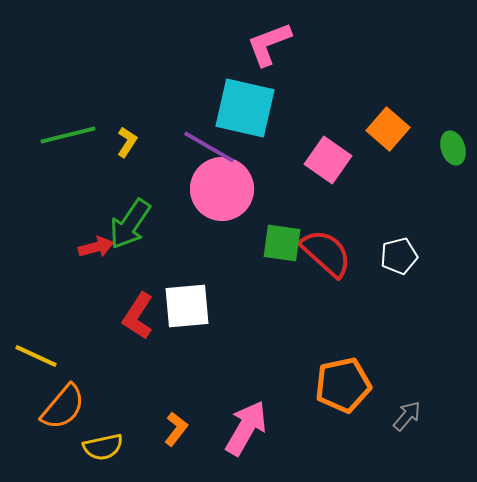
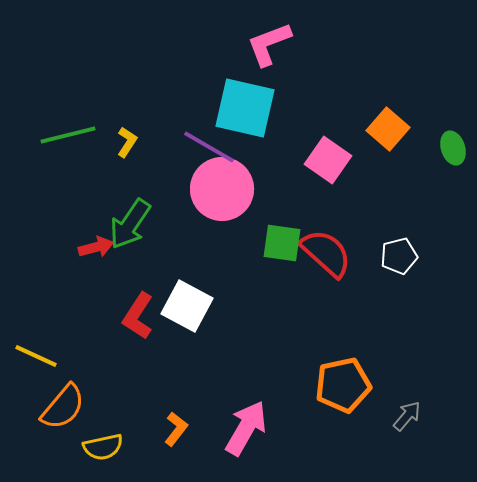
white square: rotated 33 degrees clockwise
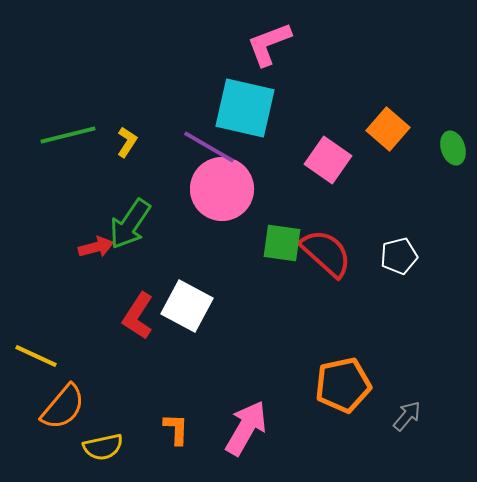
orange L-shape: rotated 36 degrees counterclockwise
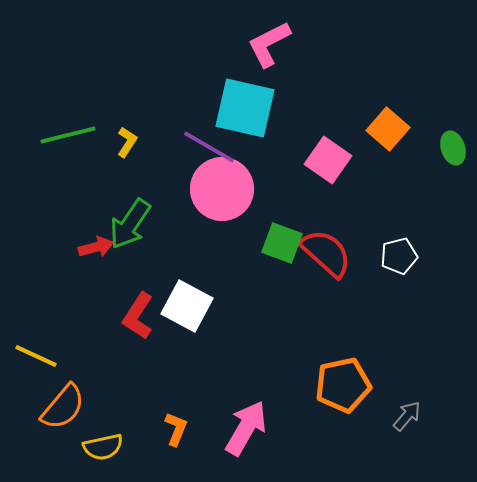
pink L-shape: rotated 6 degrees counterclockwise
green square: rotated 12 degrees clockwise
orange L-shape: rotated 20 degrees clockwise
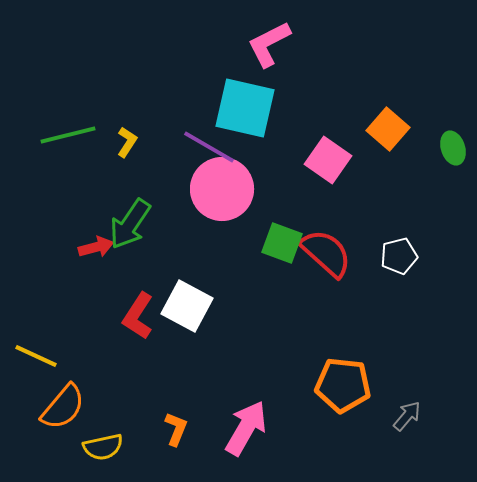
orange pentagon: rotated 18 degrees clockwise
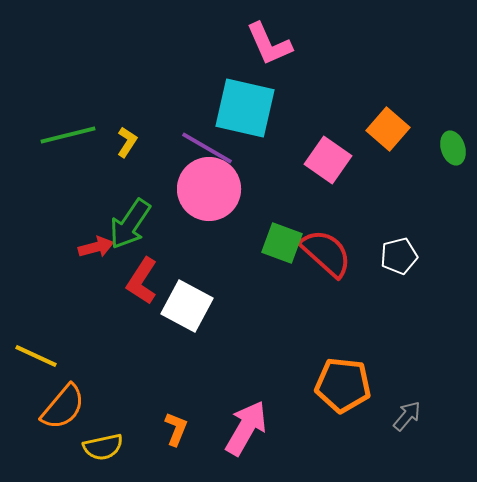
pink L-shape: rotated 87 degrees counterclockwise
purple line: moved 2 px left, 1 px down
pink circle: moved 13 px left
red L-shape: moved 4 px right, 35 px up
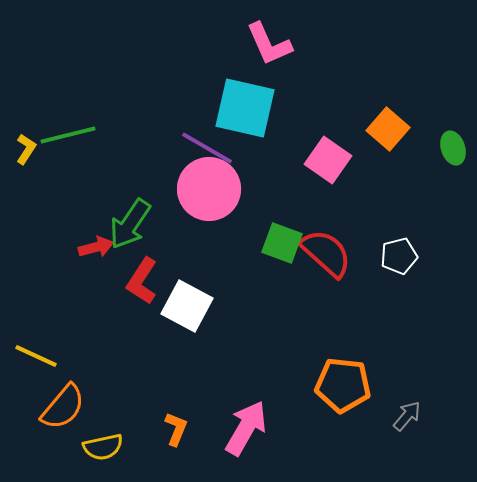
yellow L-shape: moved 101 px left, 7 px down
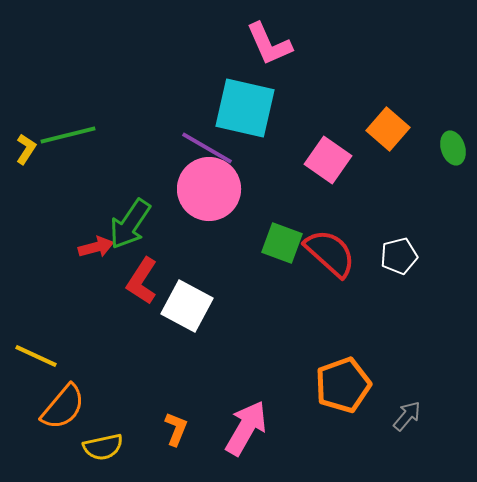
red semicircle: moved 4 px right
orange pentagon: rotated 26 degrees counterclockwise
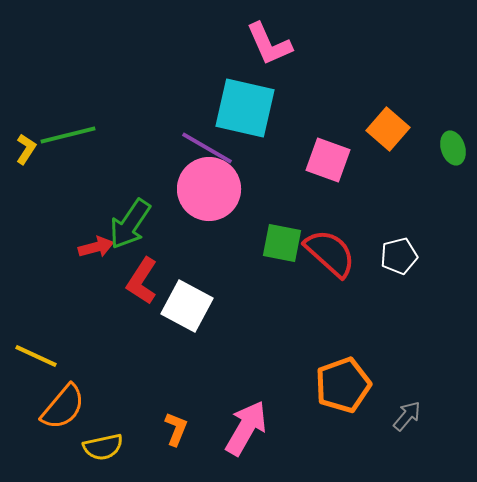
pink square: rotated 15 degrees counterclockwise
green square: rotated 9 degrees counterclockwise
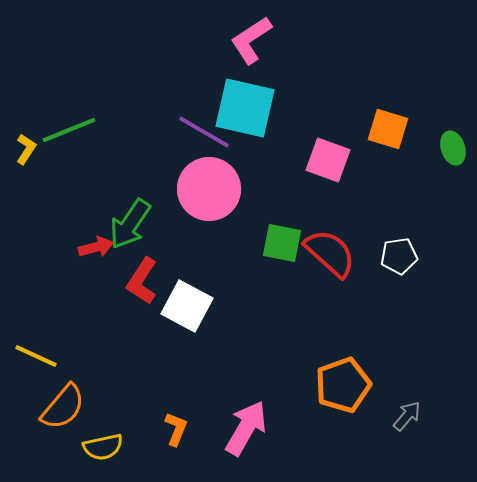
pink L-shape: moved 18 px left, 4 px up; rotated 81 degrees clockwise
orange square: rotated 24 degrees counterclockwise
green line: moved 1 px right, 5 px up; rotated 8 degrees counterclockwise
purple line: moved 3 px left, 16 px up
white pentagon: rotated 6 degrees clockwise
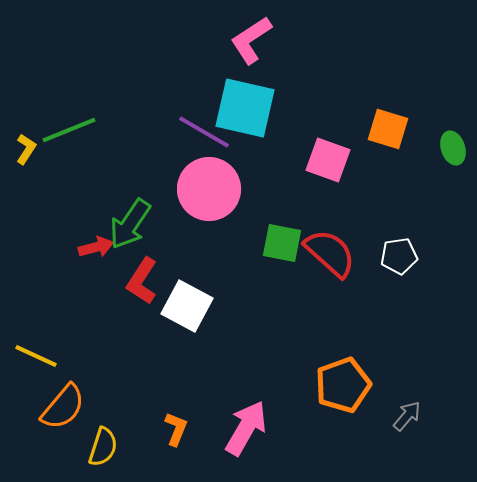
yellow semicircle: rotated 60 degrees counterclockwise
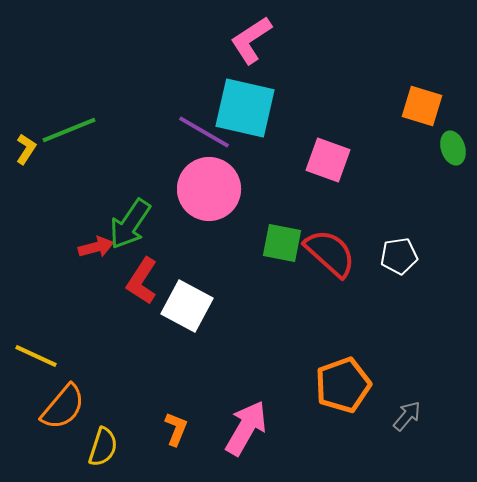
orange square: moved 34 px right, 23 px up
